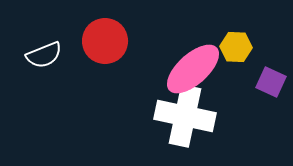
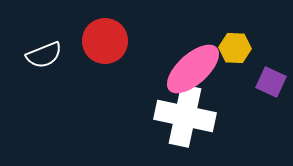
yellow hexagon: moved 1 px left, 1 px down
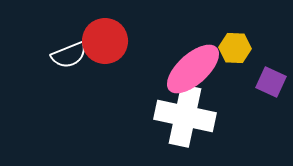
white semicircle: moved 25 px right
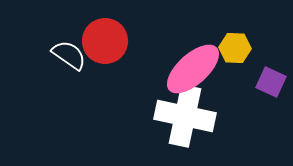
white semicircle: rotated 123 degrees counterclockwise
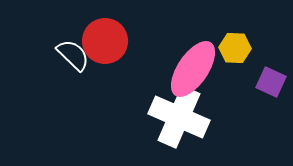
white semicircle: moved 4 px right; rotated 9 degrees clockwise
pink ellipse: rotated 14 degrees counterclockwise
white cross: moved 6 px left, 1 px down; rotated 12 degrees clockwise
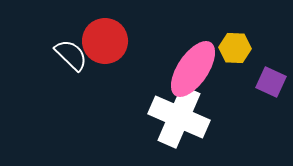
white semicircle: moved 2 px left
